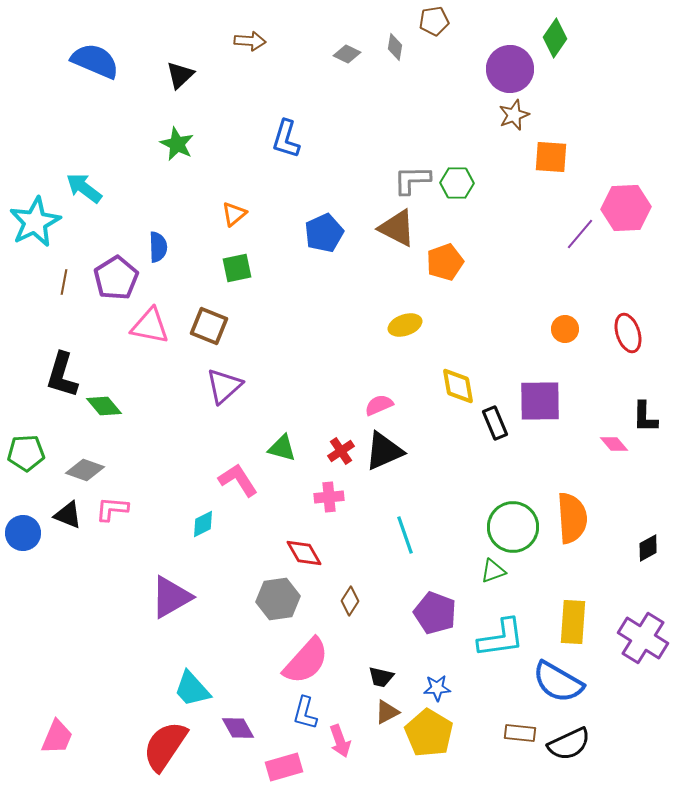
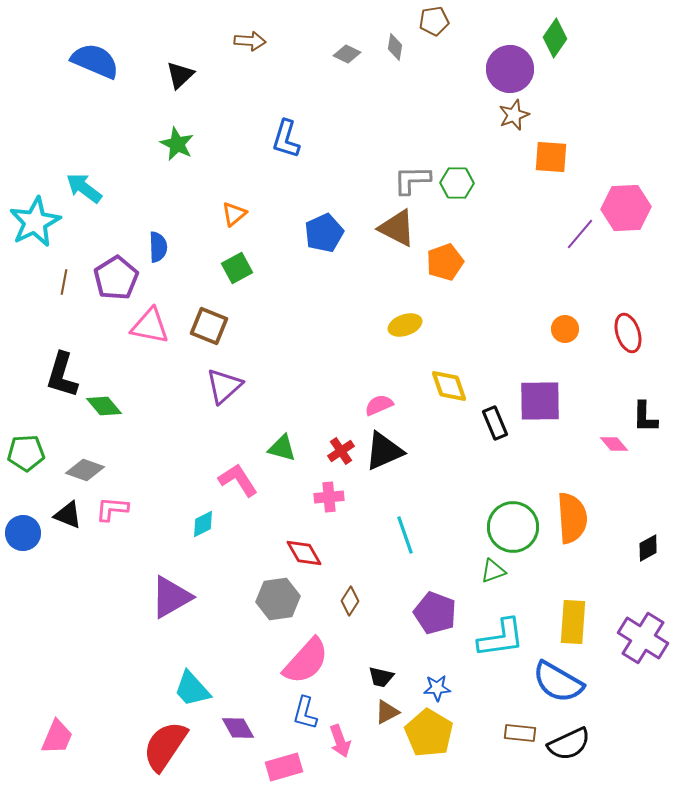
green square at (237, 268): rotated 16 degrees counterclockwise
yellow diamond at (458, 386): moved 9 px left; rotated 9 degrees counterclockwise
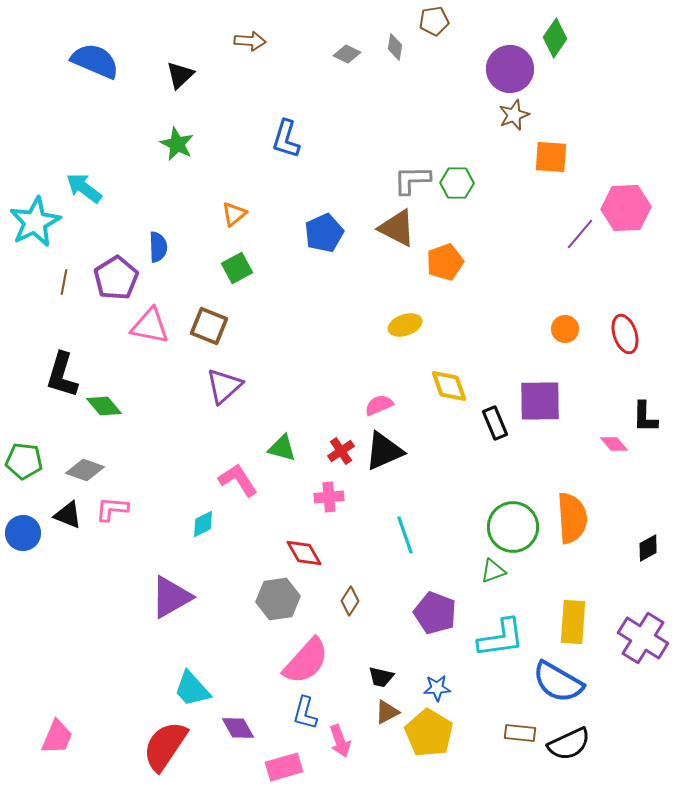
red ellipse at (628, 333): moved 3 px left, 1 px down
green pentagon at (26, 453): moved 2 px left, 8 px down; rotated 9 degrees clockwise
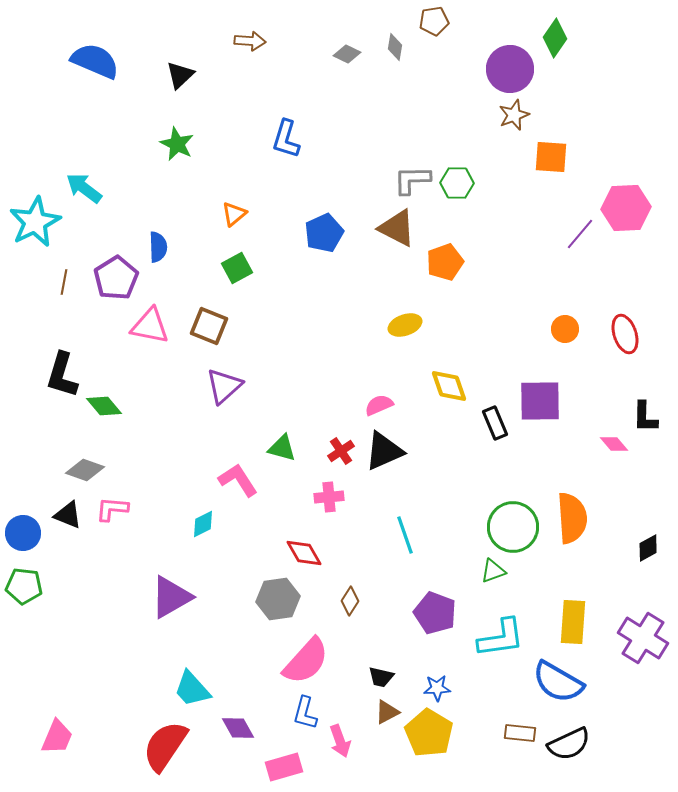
green pentagon at (24, 461): moved 125 px down
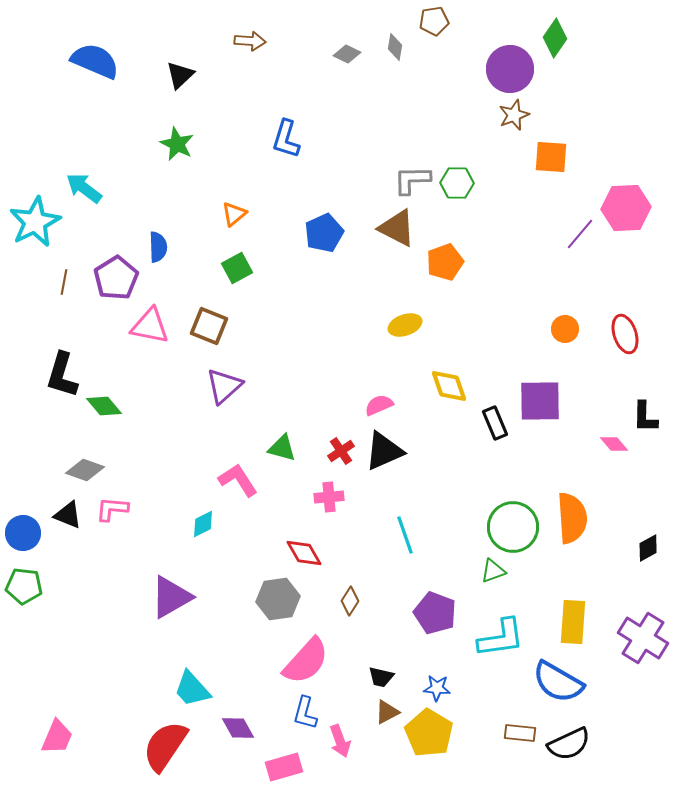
blue star at (437, 688): rotated 8 degrees clockwise
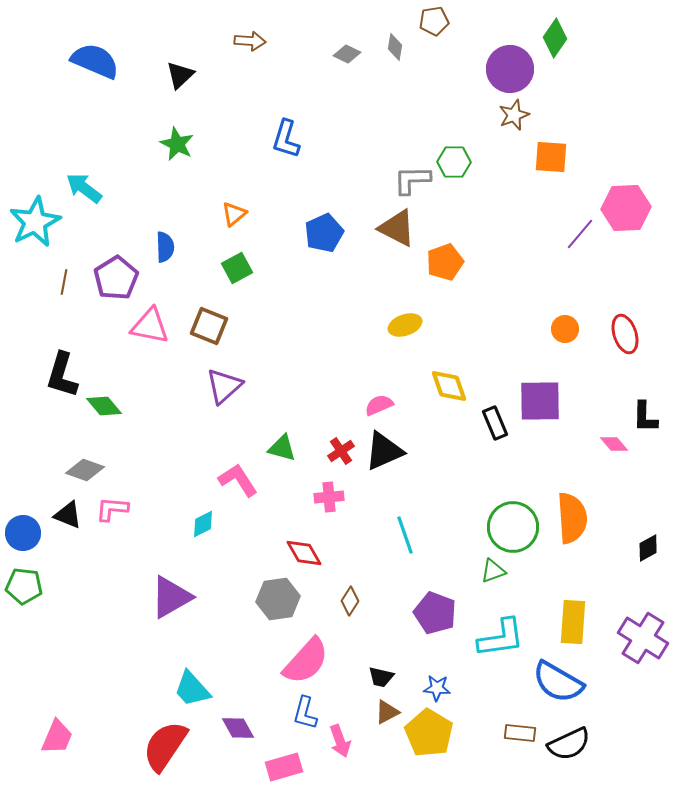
green hexagon at (457, 183): moved 3 px left, 21 px up
blue semicircle at (158, 247): moved 7 px right
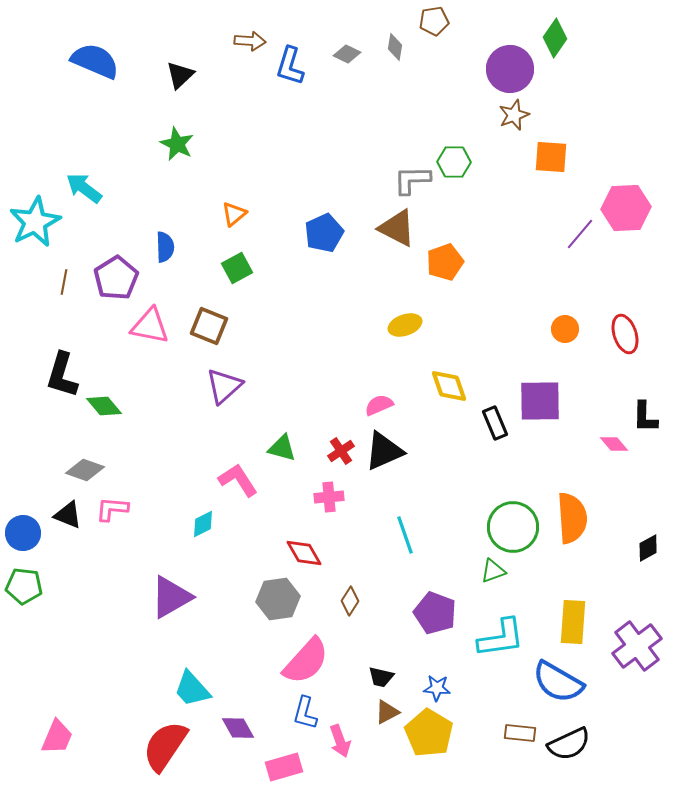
blue L-shape at (286, 139): moved 4 px right, 73 px up
purple cross at (643, 638): moved 6 px left, 8 px down; rotated 21 degrees clockwise
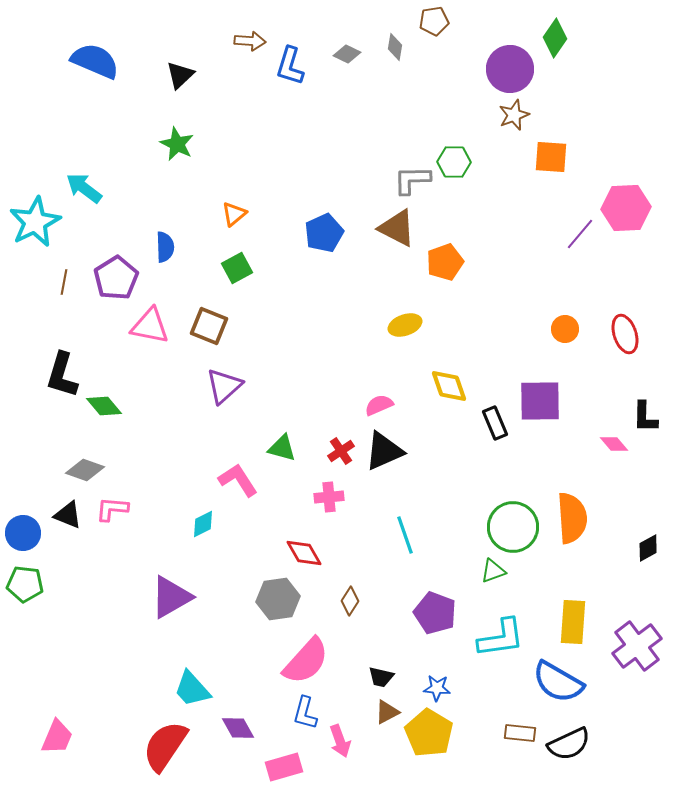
green pentagon at (24, 586): moved 1 px right, 2 px up
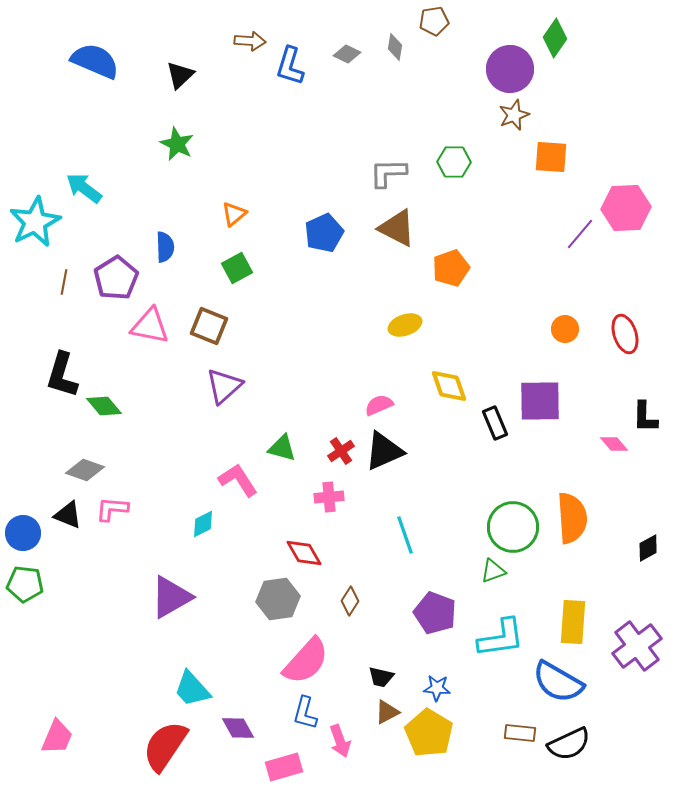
gray L-shape at (412, 180): moved 24 px left, 7 px up
orange pentagon at (445, 262): moved 6 px right, 6 px down
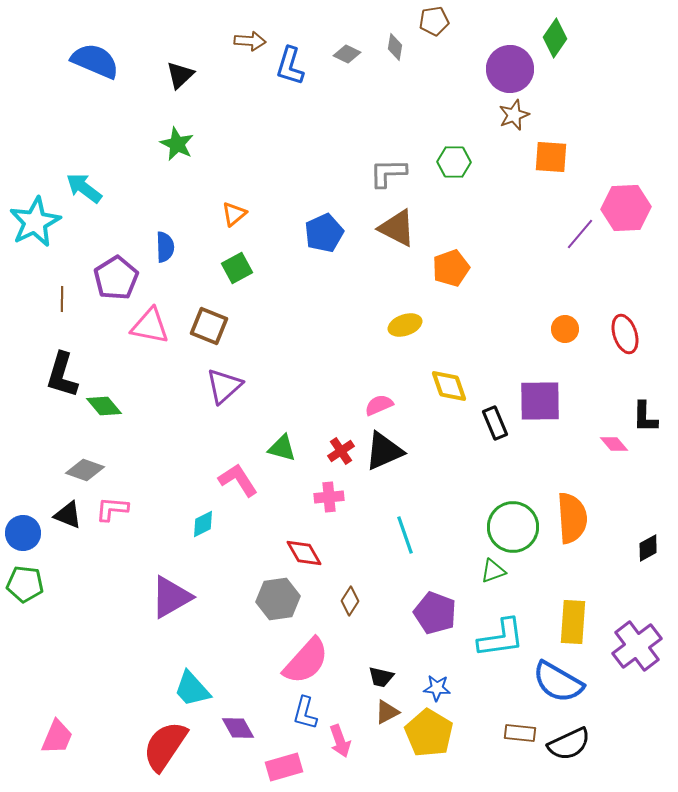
brown line at (64, 282): moved 2 px left, 17 px down; rotated 10 degrees counterclockwise
